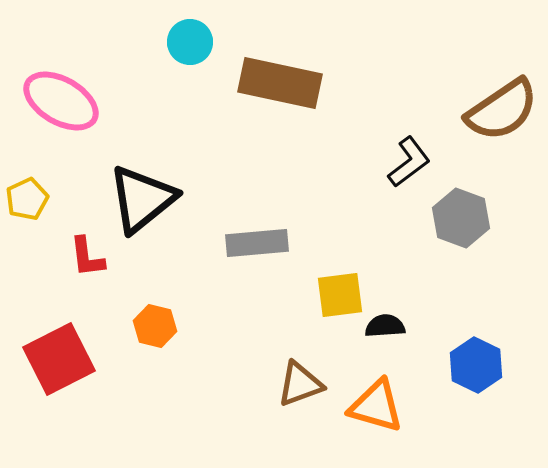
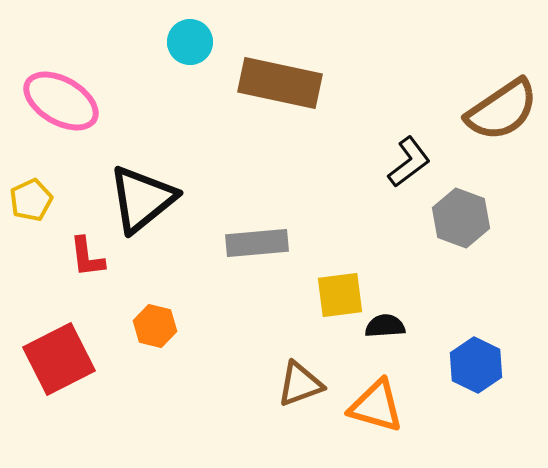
yellow pentagon: moved 4 px right, 1 px down
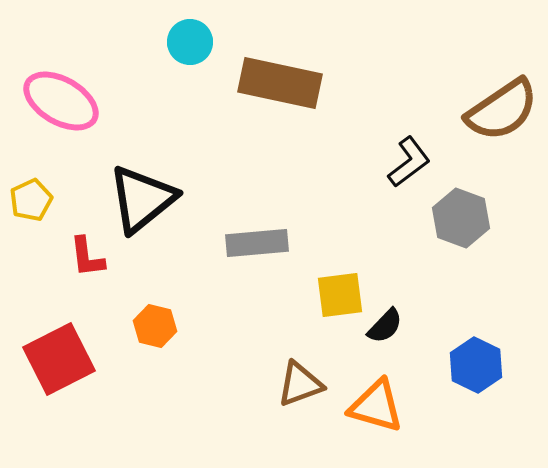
black semicircle: rotated 138 degrees clockwise
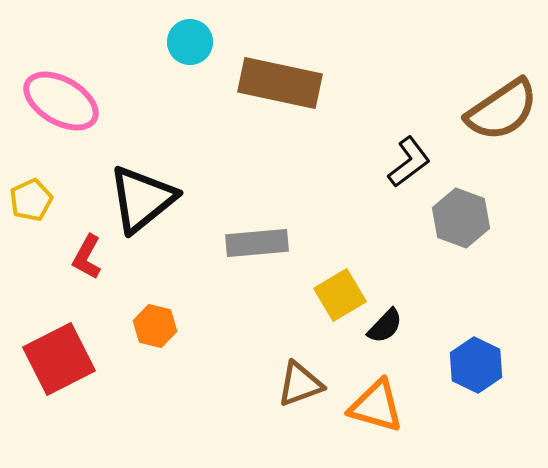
red L-shape: rotated 36 degrees clockwise
yellow square: rotated 24 degrees counterclockwise
